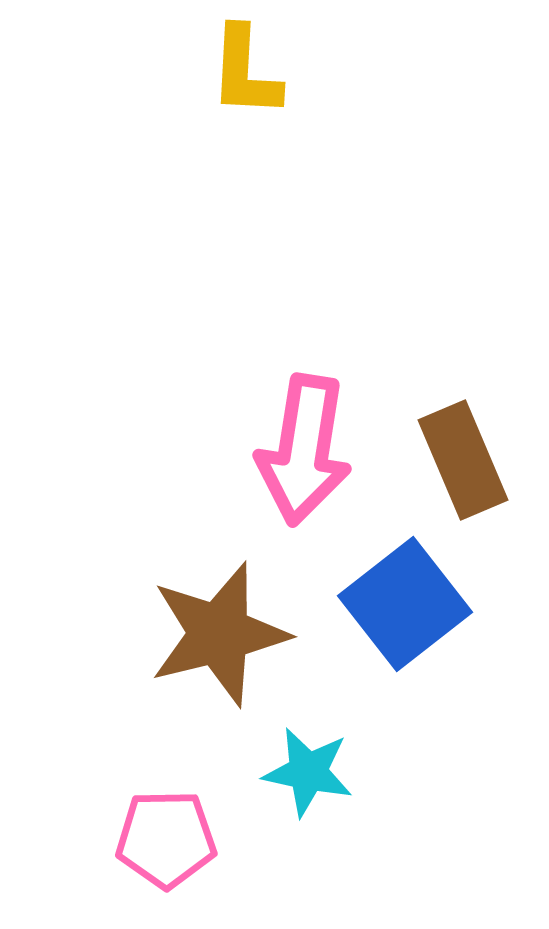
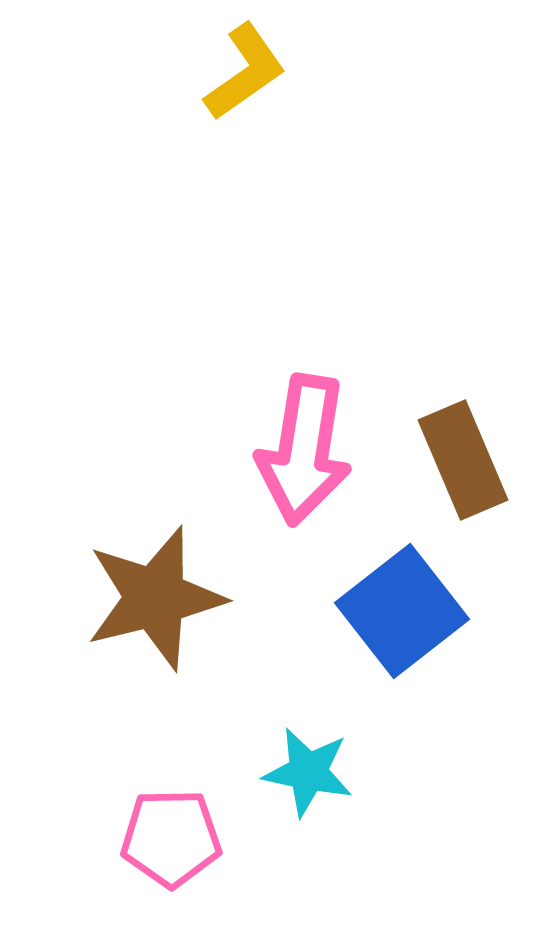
yellow L-shape: rotated 128 degrees counterclockwise
blue square: moved 3 px left, 7 px down
brown star: moved 64 px left, 36 px up
pink pentagon: moved 5 px right, 1 px up
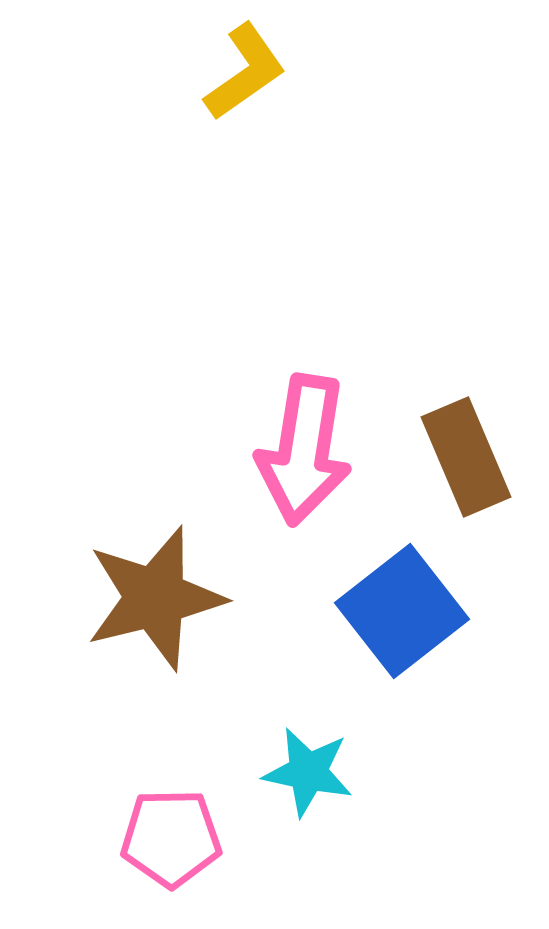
brown rectangle: moved 3 px right, 3 px up
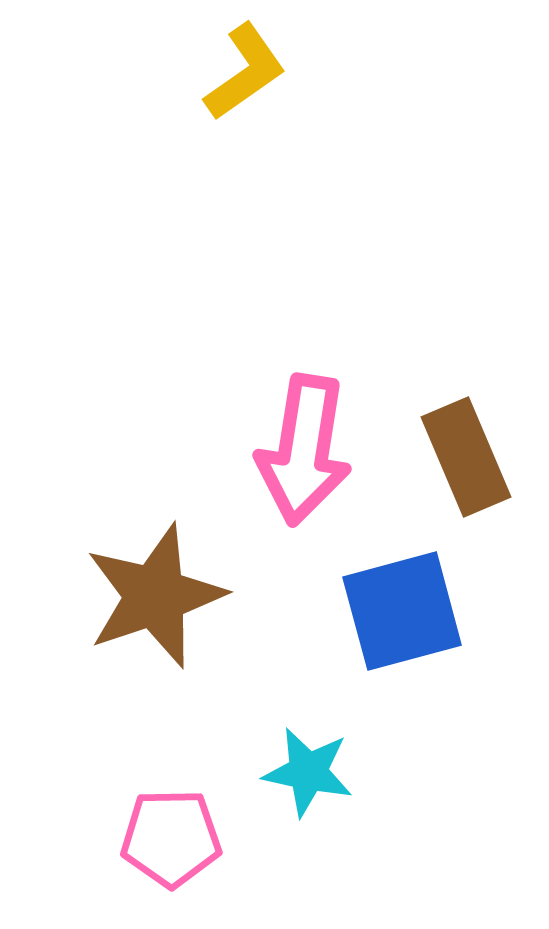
brown star: moved 2 px up; rotated 5 degrees counterclockwise
blue square: rotated 23 degrees clockwise
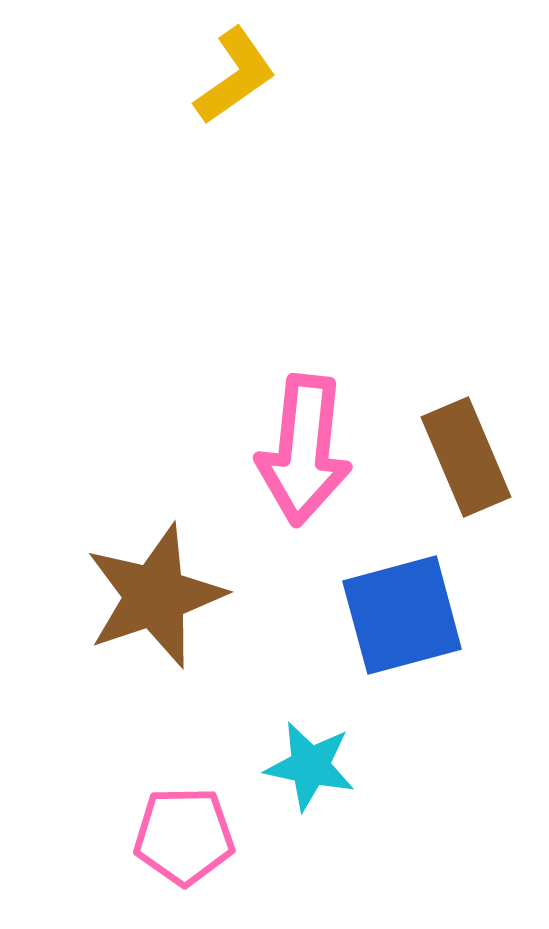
yellow L-shape: moved 10 px left, 4 px down
pink arrow: rotated 3 degrees counterclockwise
blue square: moved 4 px down
cyan star: moved 2 px right, 6 px up
pink pentagon: moved 13 px right, 2 px up
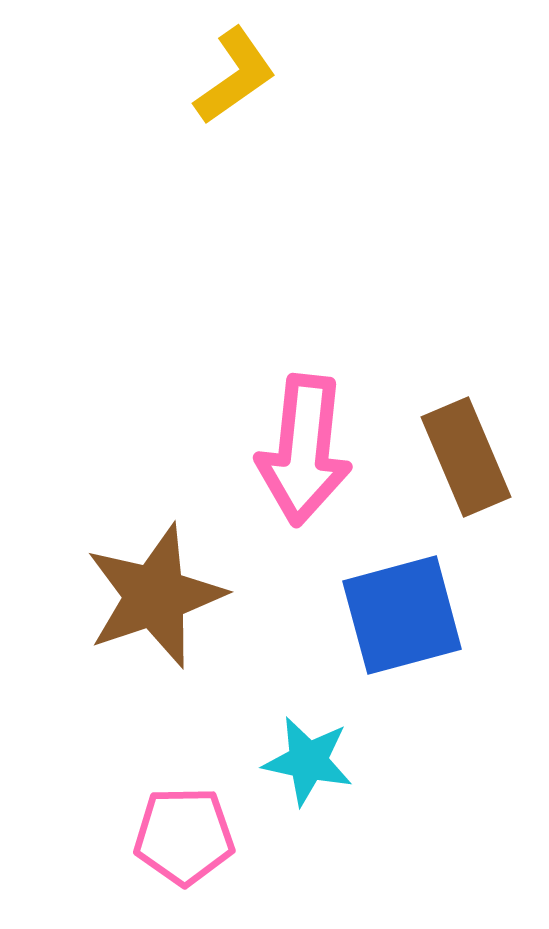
cyan star: moved 2 px left, 5 px up
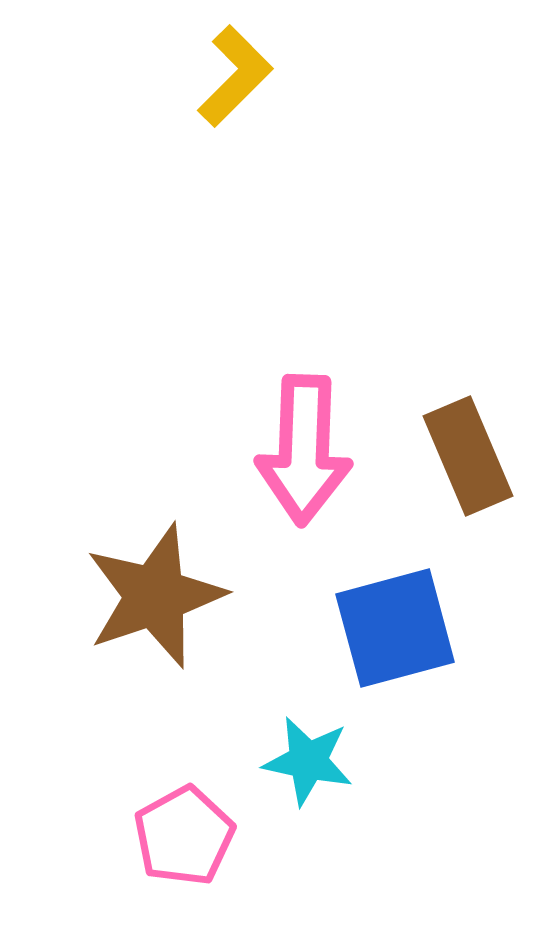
yellow L-shape: rotated 10 degrees counterclockwise
pink arrow: rotated 4 degrees counterclockwise
brown rectangle: moved 2 px right, 1 px up
blue square: moved 7 px left, 13 px down
pink pentagon: rotated 28 degrees counterclockwise
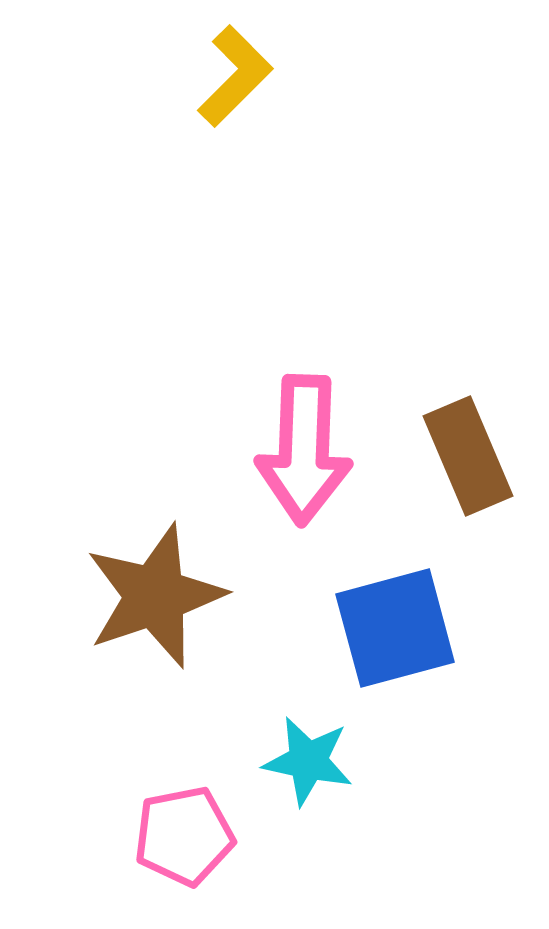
pink pentagon: rotated 18 degrees clockwise
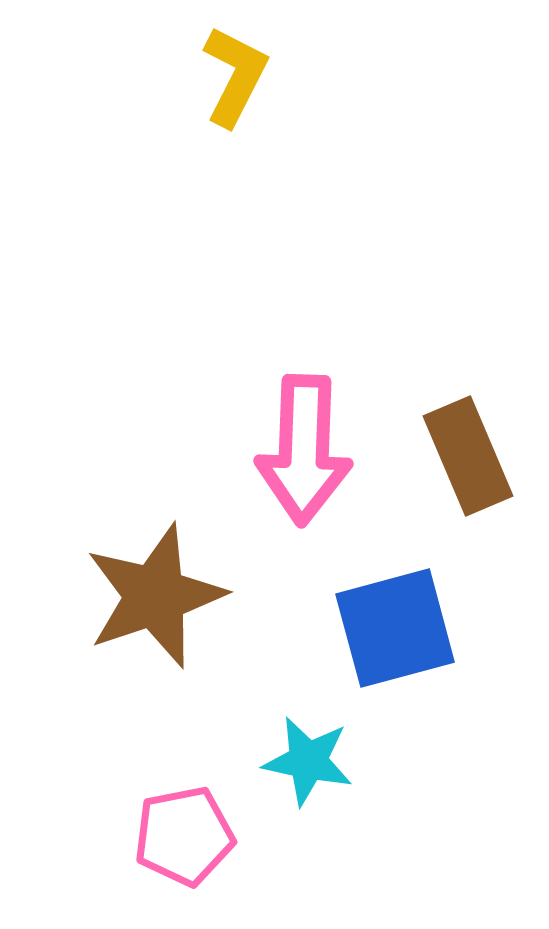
yellow L-shape: rotated 18 degrees counterclockwise
